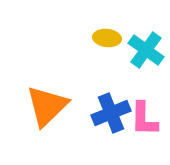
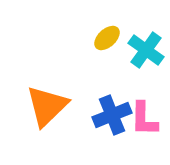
yellow ellipse: rotated 48 degrees counterclockwise
blue cross: moved 1 px right, 2 px down
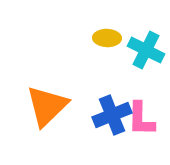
yellow ellipse: rotated 44 degrees clockwise
cyan cross: rotated 9 degrees counterclockwise
pink L-shape: moved 3 px left
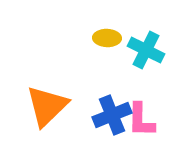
pink L-shape: moved 1 px down
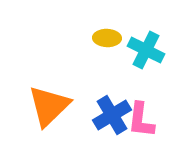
orange triangle: moved 2 px right
blue cross: rotated 9 degrees counterclockwise
pink L-shape: rotated 6 degrees clockwise
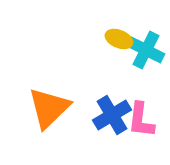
yellow ellipse: moved 12 px right, 1 px down; rotated 20 degrees clockwise
orange triangle: moved 2 px down
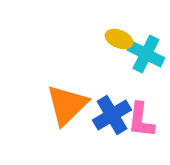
cyan cross: moved 4 px down
orange triangle: moved 18 px right, 3 px up
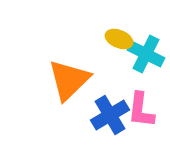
orange triangle: moved 2 px right, 25 px up
blue cross: moved 2 px left
pink L-shape: moved 10 px up
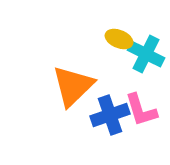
orange triangle: moved 4 px right, 6 px down
pink L-shape: rotated 24 degrees counterclockwise
blue cross: rotated 12 degrees clockwise
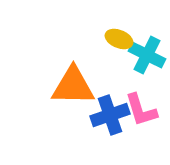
cyan cross: moved 1 px right, 1 px down
orange triangle: rotated 45 degrees clockwise
